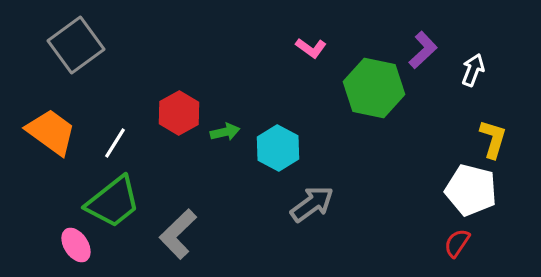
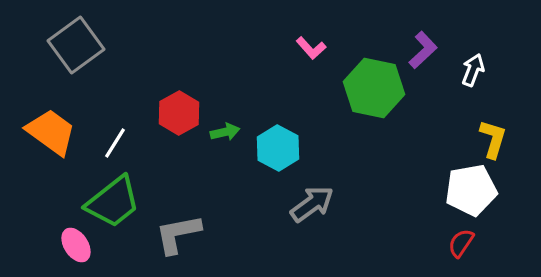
pink L-shape: rotated 12 degrees clockwise
white pentagon: rotated 24 degrees counterclockwise
gray L-shape: rotated 33 degrees clockwise
red semicircle: moved 4 px right
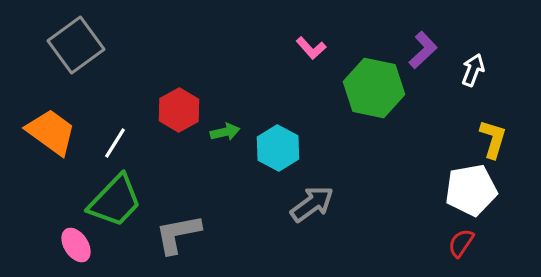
red hexagon: moved 3 px up
green trapezoid: moved 2 px right, 1 px up; rotated 8 degrees counterclockwise
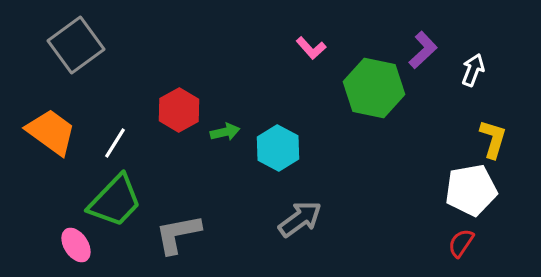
gray arrow: moved 12 px left, 15 px down
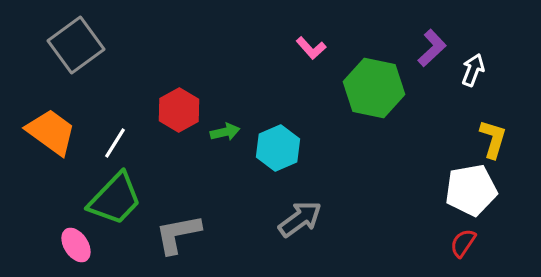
purple L-shape: moved 9 px right, 2 px up
cyan hexagon: rotated 9 degrees clockwise
green trapezoid: moved 2 px up
red semicircle: moved 2 px right
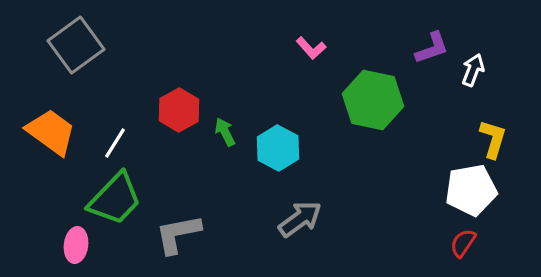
purple L-shape: rotated 24 degrees clockwise
green hexagon: moved 1 px left, 12 px down
green arrow: rotated 104 degrees counterclockwise
cyan hexagon: rotated 9 degrees counterclockwise
pink ellipse: rotated 40 degrees clockwise
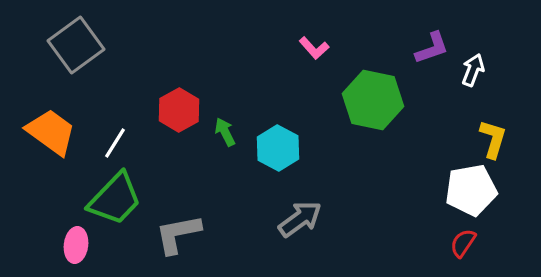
pink L-shape: moved 3 px right
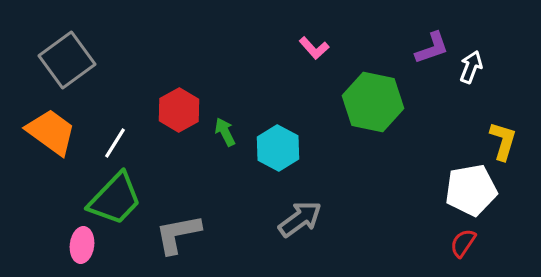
gray square: moved 9 px left, 15 px down
white arrow: moved 2 px left, 3 px up
green hexagon: moved 2 px down
yellow L-shape: moved 10 px right, 2 px down
pink ellipse: moved 6 px right
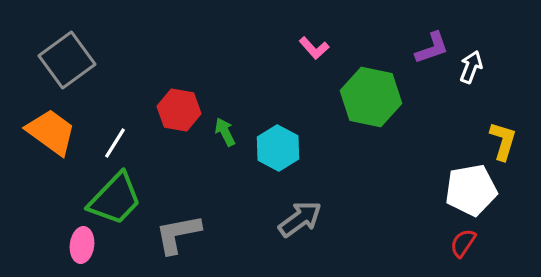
green hexagon: moved 2 px left, 5 px up
red hexagon: rotated 21 degrees counterclockwise
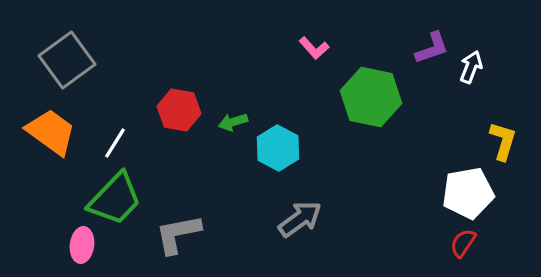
green arrow: moved 8 px right, 10 px up; rotated 80 degrees counterclockwise
white pentagon: moved 3 px left, 3 px down
